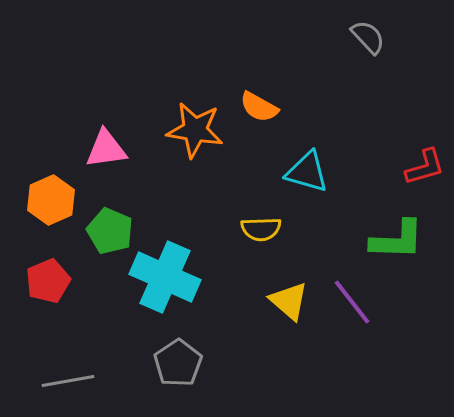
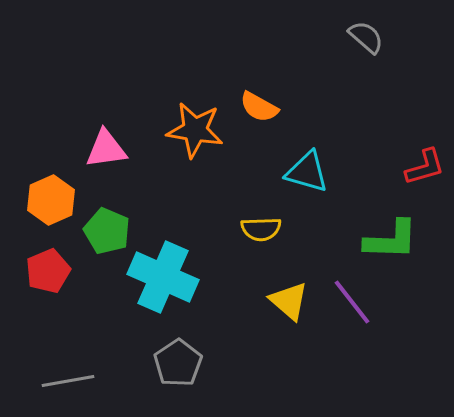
gray semicircle: moved 2 px left; rotated 6 degrees counterclockwise
green pentagon: moved 3 px left
green L-shape: moved 6 px left
cyan cross: moved 2 px left
red pentagon: moved 10 px up
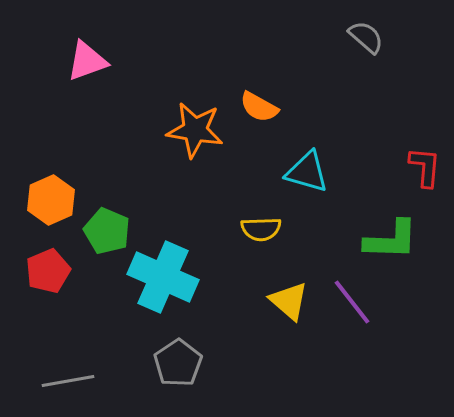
pink triangle: moved 19 px left, 88 px up; rotated 12 degrees counterclockwise
red L-shape: rotated 69 degrees counterclockwise
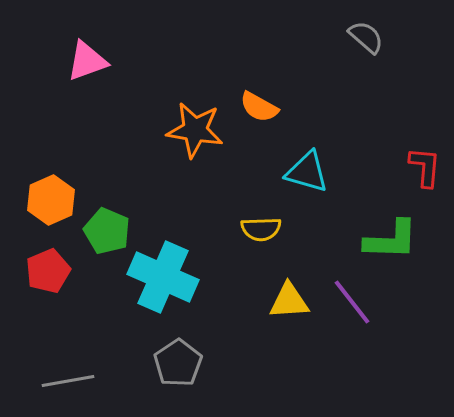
yellow triangle: rotated 45 degrees counterclockwise
